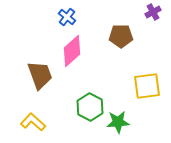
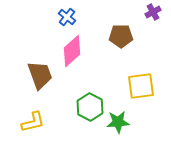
yellow square: moved 6 px left
yellow L-shape: rotated 125 degrees clockwise
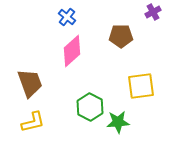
brown trapezoid: moved 10 px left, 8 px down
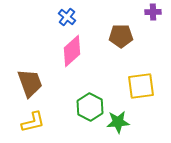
purple cross: rotated 28 degrees clockwise
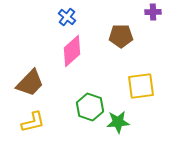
brown trapezoid: rotated 64 degrees clockwise
green hexagon: rotated 8 degrees counterclockwise
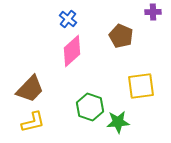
blue cross: moved 1 px right, 2 px down
brown pentagon: rotated 25 degrees clockwise
brown trapezoid: moved 6 px down
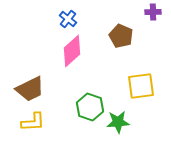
brown trapezoid: rotated 20 degrees clockwise
yellow L-shape: rotated 10 degrees clockwise
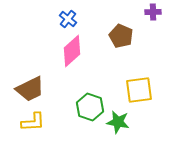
yellow square: moved 2 px left, 4 px down
green star: rotated 15 degrees clockwise
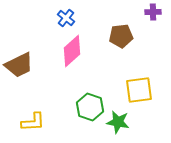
blue cross: moved 2 px left, 1 px up
brown pentagon: rotated 30 degrees counterclockwise
brown trapezoid: moved 11 px left, 24 px up
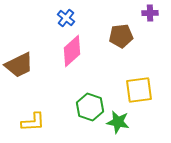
purple cross: moved 3 px left, 1 px down
